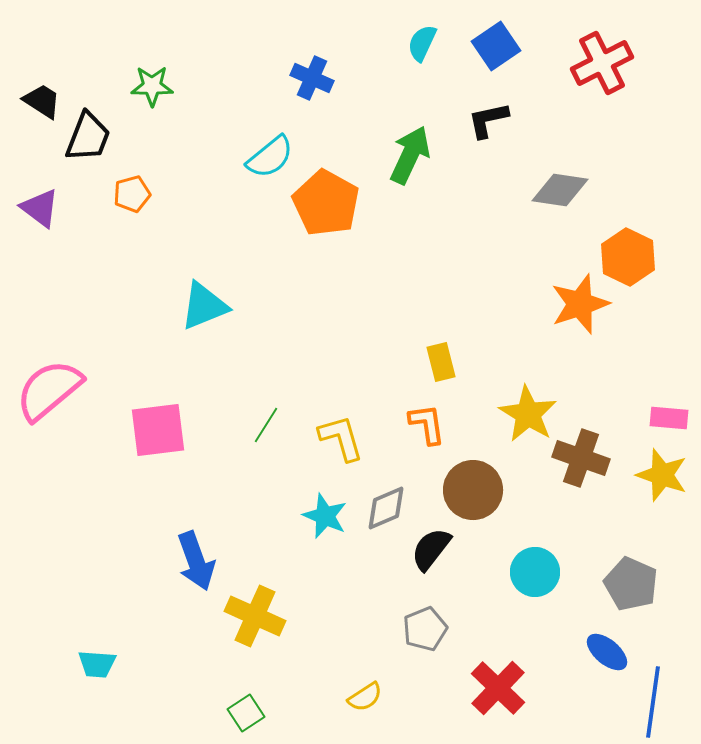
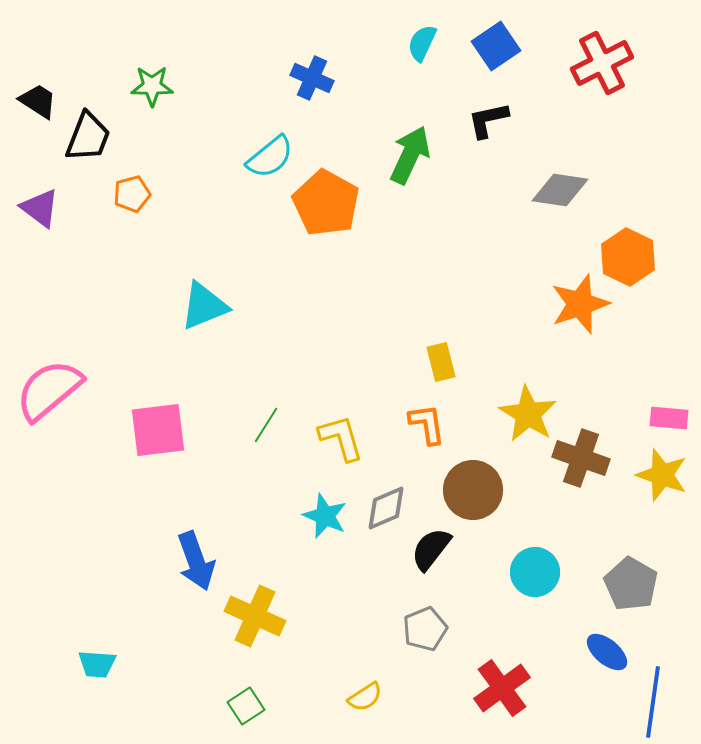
black trapezoid at (42, 101): moved 4 px left
gray pentagon at (631, 584): rotated 6 degrees clockwise
red cross at (498, 688): moved 4 px right; rotated 10 degrees clockwise
green square at (246, 713): moved 7 px up
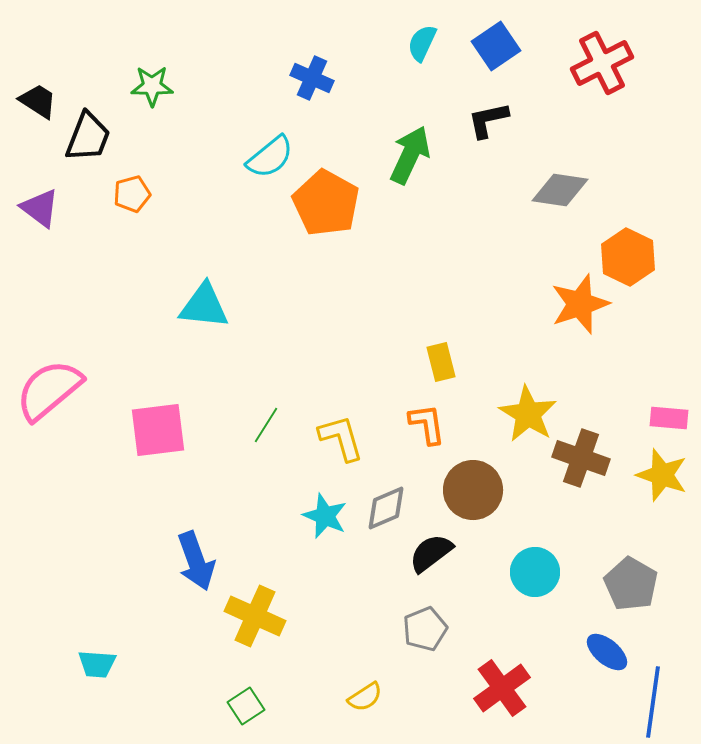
cyan triangle at (204, 306): rotated 28 degrees clockwise
black semicircle at (431, 549): moved 4 px down; rotated 15 degrees clockwise
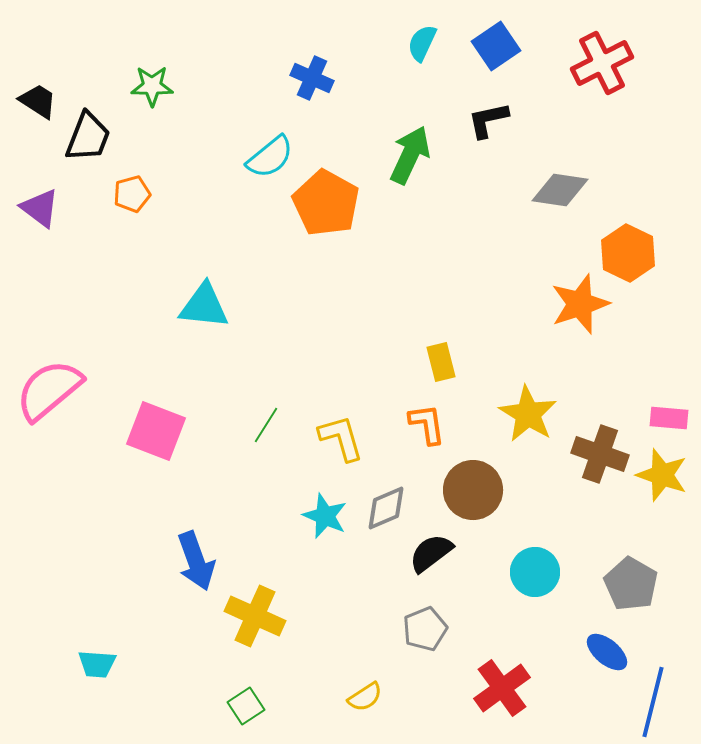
orange hexagon at (628, 257): moved 4 px up
pink square at (158, 430): moved 2 px left, 1 px down; rotated 28 degrees clockwise
brown cross at (581, 458): moved 19 px right, 4 px up
blue line at (653, 702): rotated 6 degrees clockwise
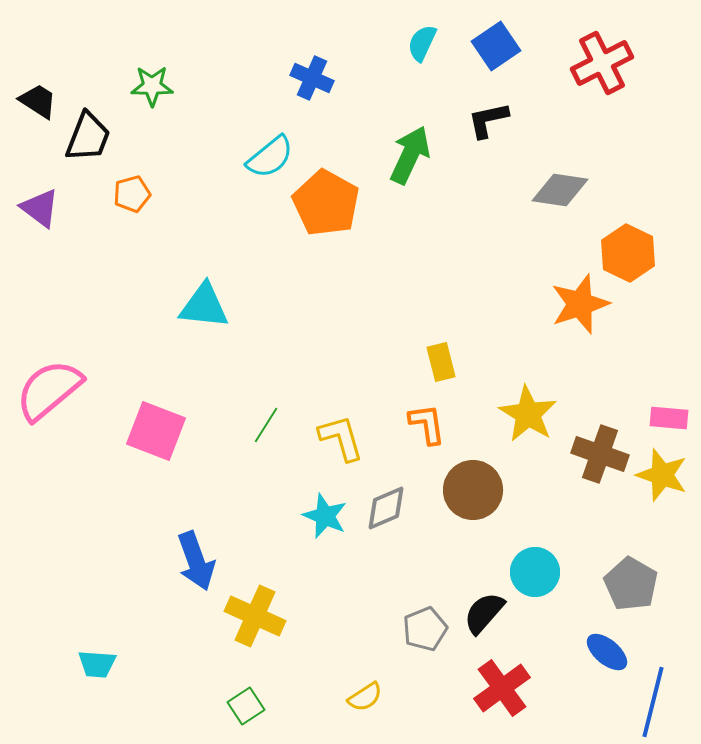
black semicircle at (431, 553): moved 53 px right, 60 px down; rotated 12 degrees counterclockwise
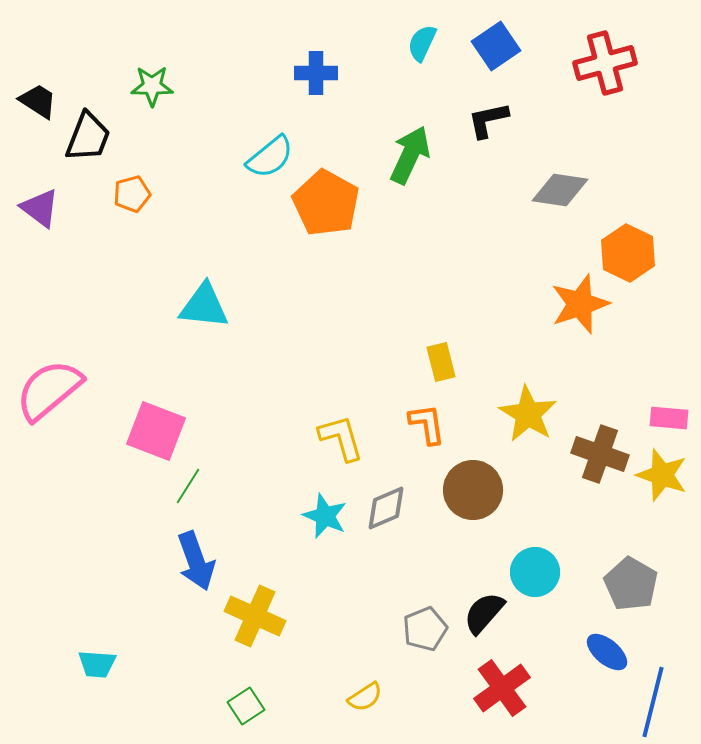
red cross at (602, 63): moved 3 px right; rotated 12 degrees clockwise
blue cross at (312, 78): moved 4 px right, 5 px up; rotated 24 degrees counterclockwise
green line at (266, 425): moved 78 px left, 61 px down
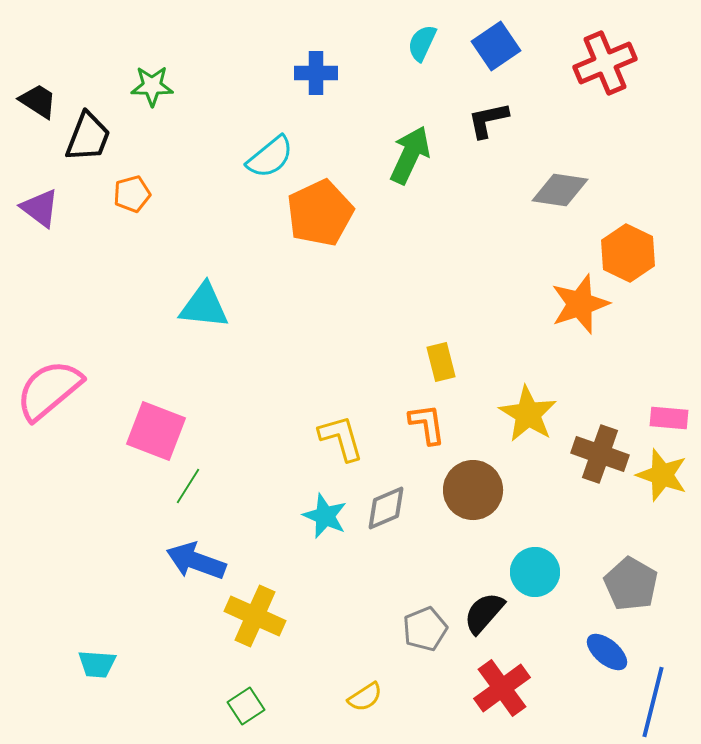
red cross at (605, 63): rotated 8 degrees counterclockwise
orange pentagon at (326, 203): moved 6 px left, 10 px down; rotated 18 degrees clockwise
blue arrow at (196, 561): rotated 130 degrees clockwise
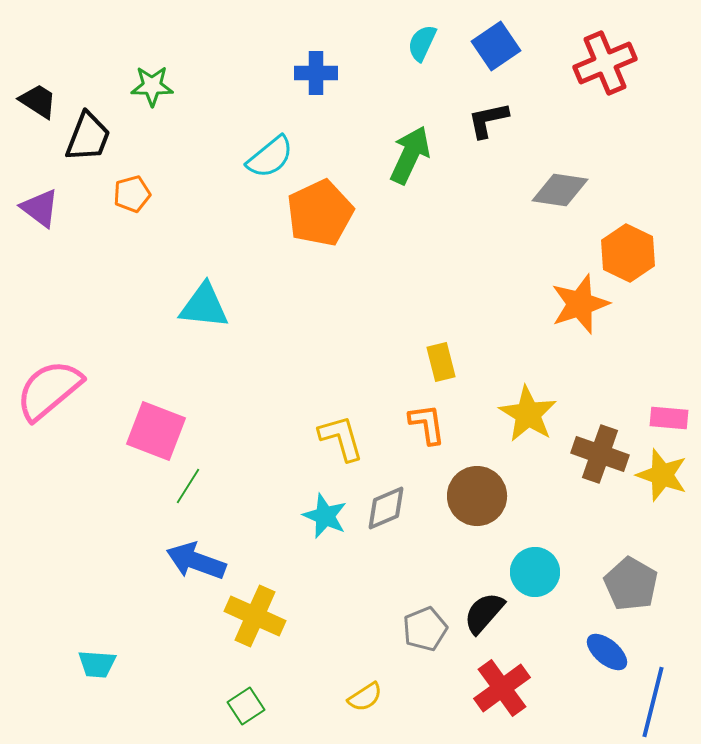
brown circle at (473, 490): moved 4 px right, 6 px down
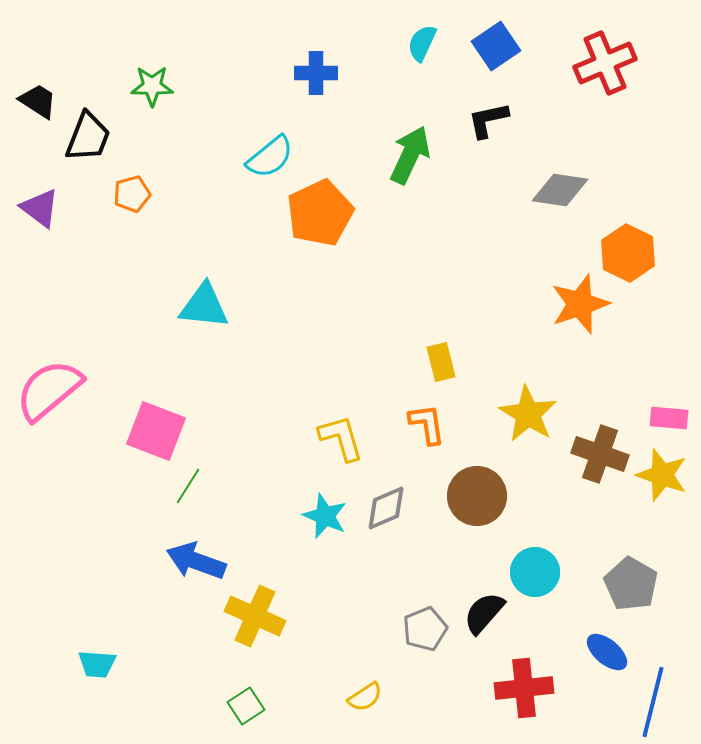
red cross at (502, 688): moved 22 px right; rotated 30 degrees clockwise
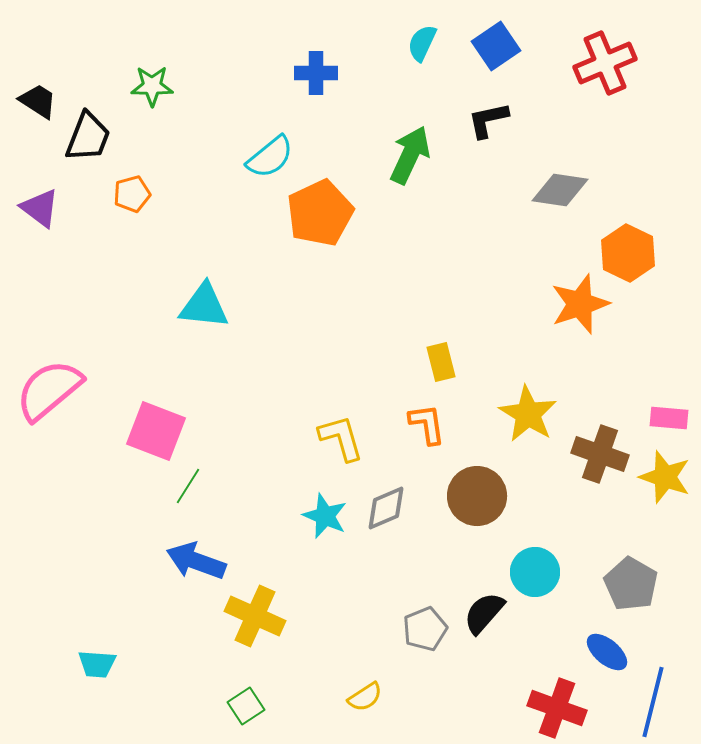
yellow star at (662, 475): moved 3 px right, 2 px down
red cross at (524, 688): moved 33 px right, 20 px down; rotated 26 degrees clockwise
